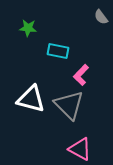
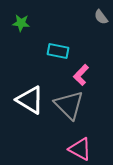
green star: moved 7 px left, 5 px up
white triangle: moved 1 px left, 1 px down; rotated 16 degrees clockwise
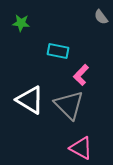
pink triangle: moved 1 px right, 1 px up
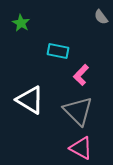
green star: rotated 24 degrees clockwise
gray triangle: moved 9 px right, 6 px down
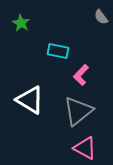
gray triangle: rotated 36 degrees clockwise
pink triangle: moved 4 px right
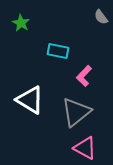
pink L-shape: moved 3 px right, 1 px down
gray triangle: moved 2 px left, 1 px down
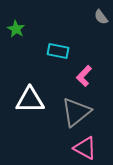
green star: moved 5 px left, 6 px down
white triangle: rotated 32 degrees counterclockwise
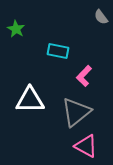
pink triangle: moved 1 px right, 2 px up
